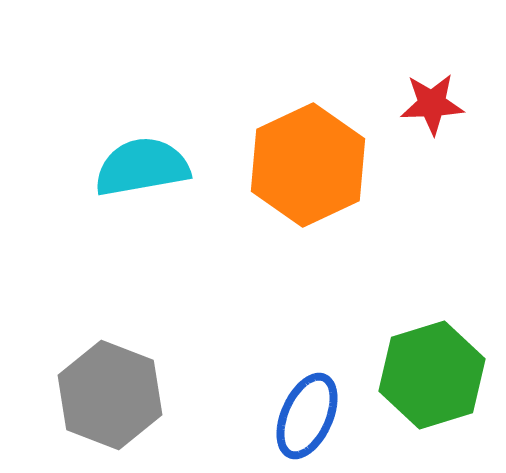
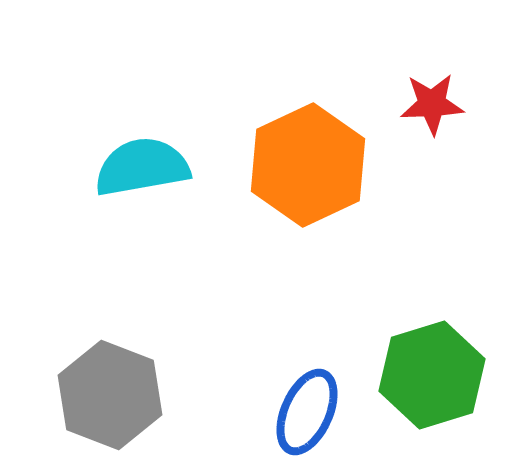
blue ellipse: moved 4 px up
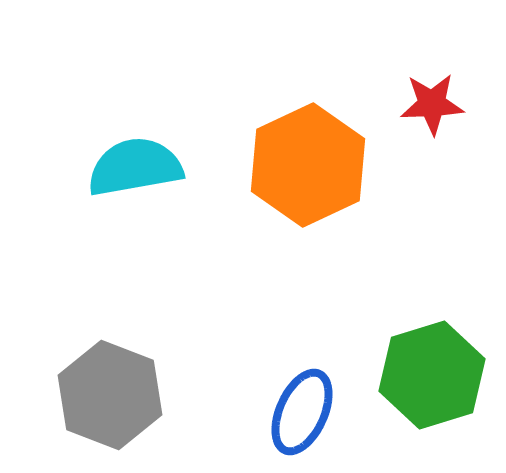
cyan semicircle: moved 7 px left
blue ellipse: moved 5 px left
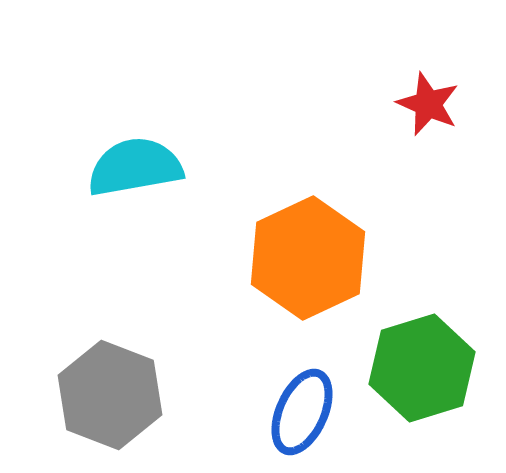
red star: moved 4 px left; rotated 26 degrees clockwise
orange hexagon: moved 93 px down
green hexagon: moved 10 px left, 7 px up
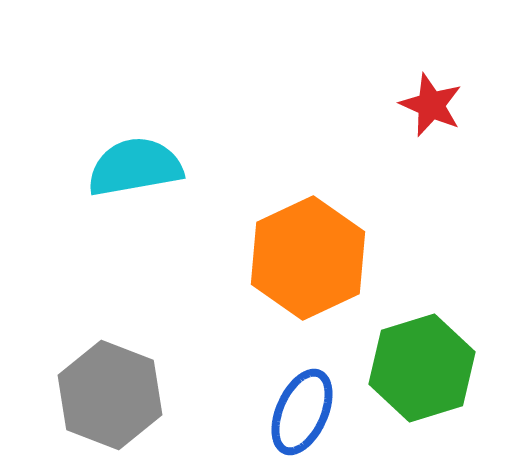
red star: moved 3 px right, 1 px down
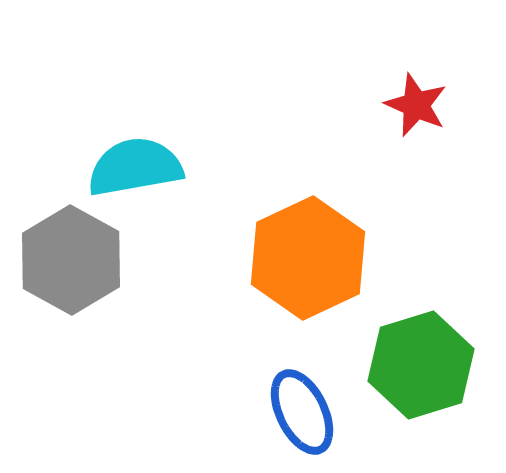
red star: moved 15 px left
green hexagon: moved 1 px left, 3 px up
gray hexagon: moved 39 px left, 135 px up; rotated 8 degrees clockwise
blue ellipse: rotated 50 degrees counterclockwise
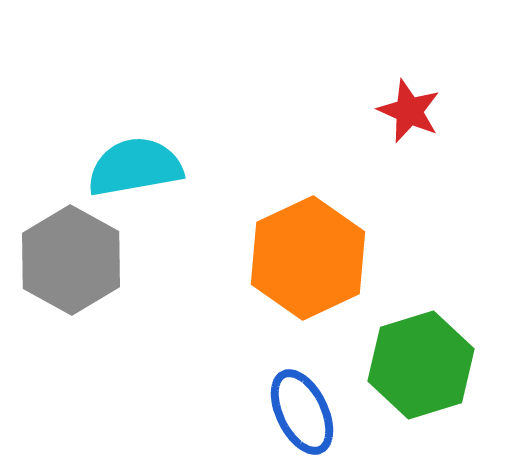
red star: moved 7 px left, 6 px down
